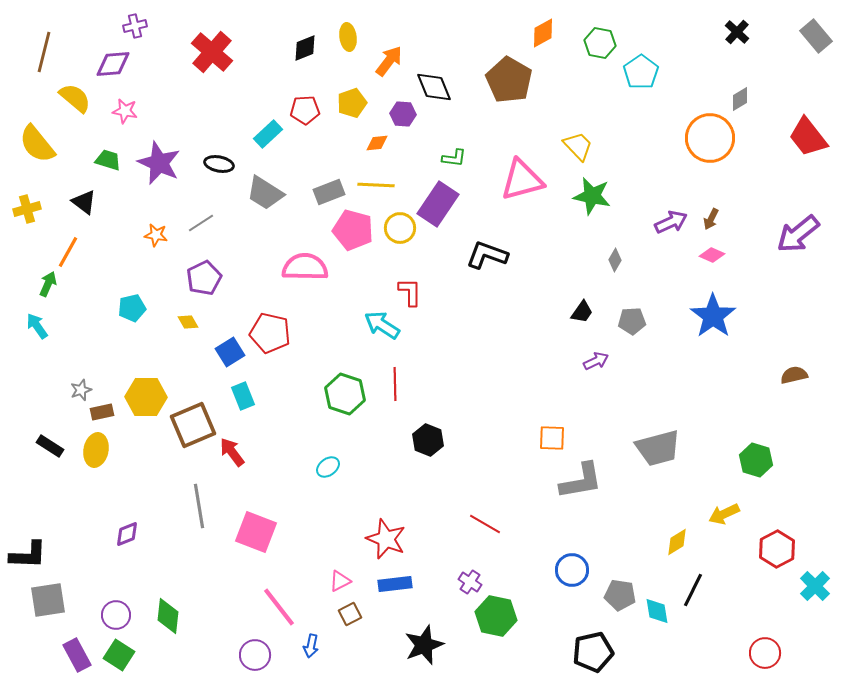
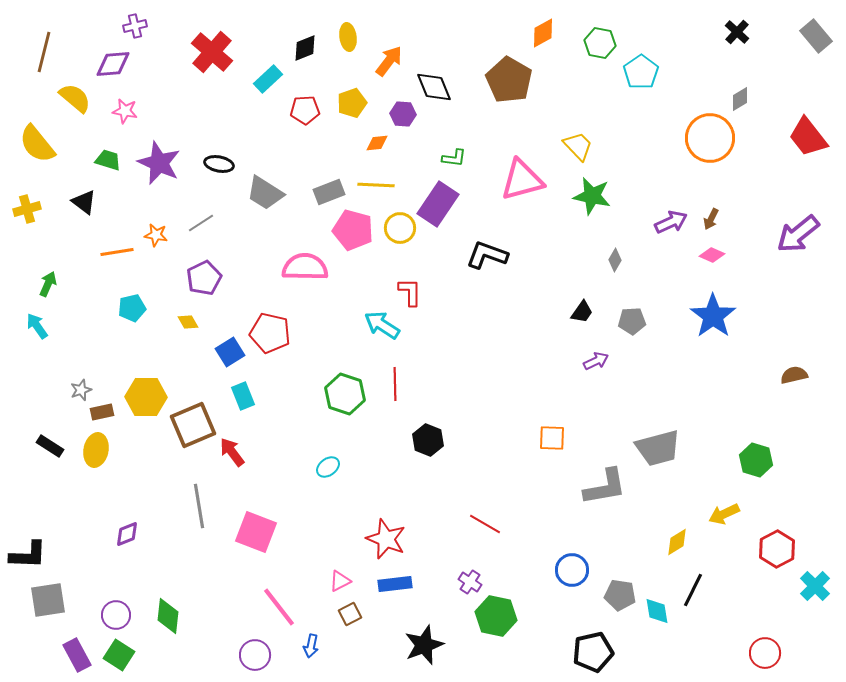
cyan rectangle at (268, 134): moved 55 px up
orange line at (68, 252): moved 49 px right; rotated 52 degrees clockwise
gray L-shape at (581, 481): moved 24 px right, 6 px down
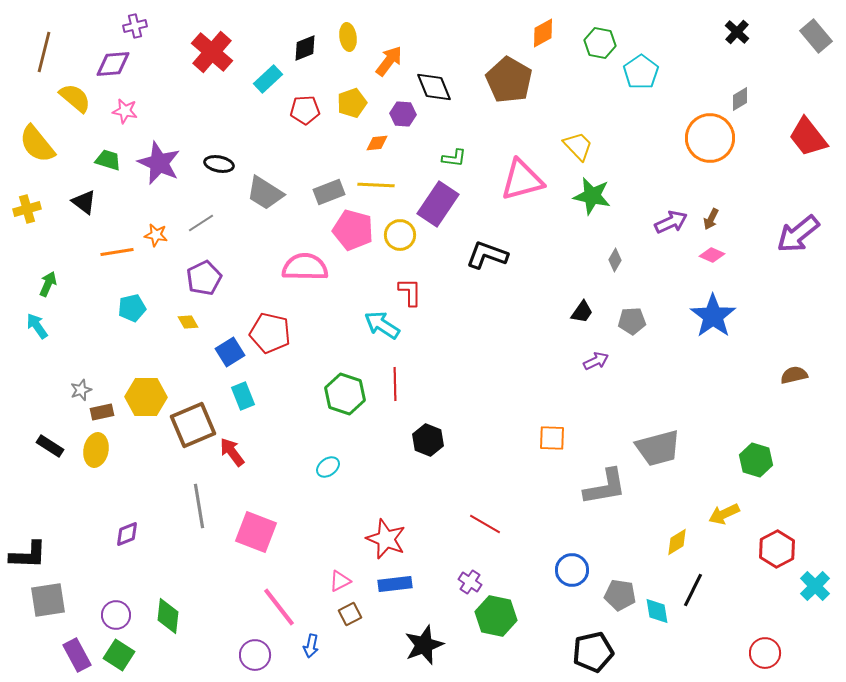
yellow circle at (400, 228): moved 7 px down
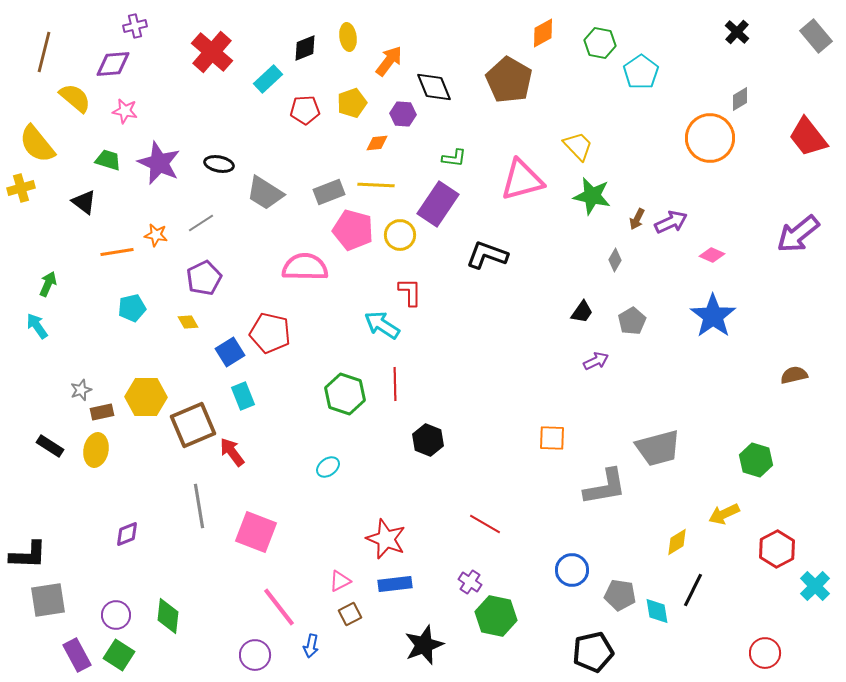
yellow cross at (27, 209): moved 6 px left, 21 px up
brown arrow at (711, 219): moved 74 px left
gray pentagon at (632, 321): rotated 28 degrees counterclockwise
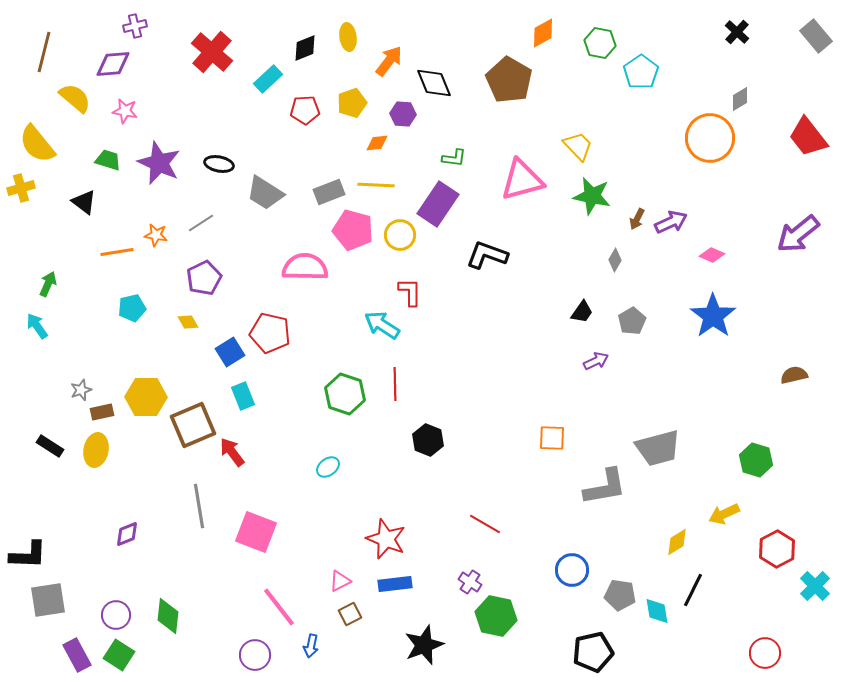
black diamond at (434, 87): moved 4 px up
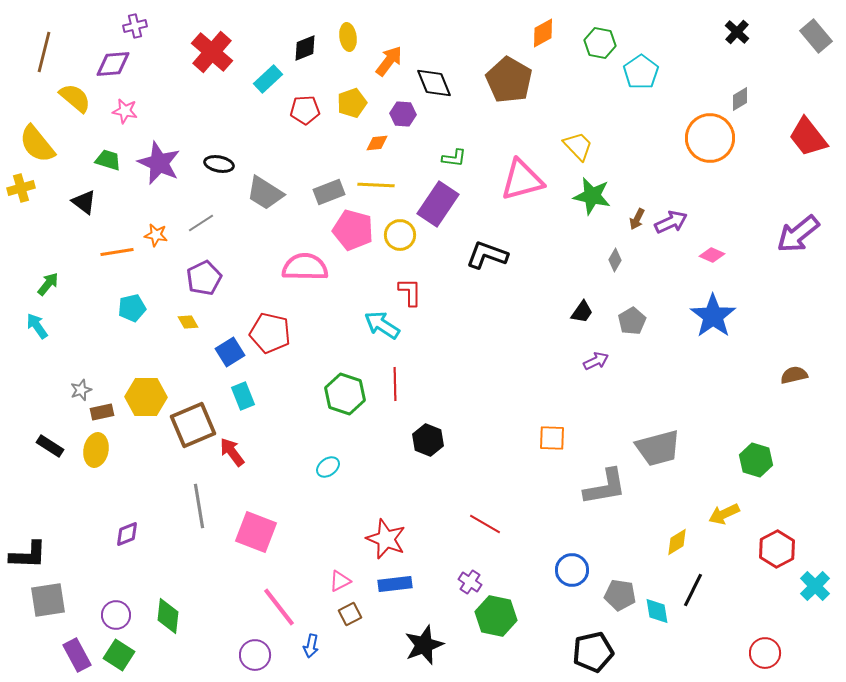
green arrow at (48, 284): rotated 15 degrees clockwise
